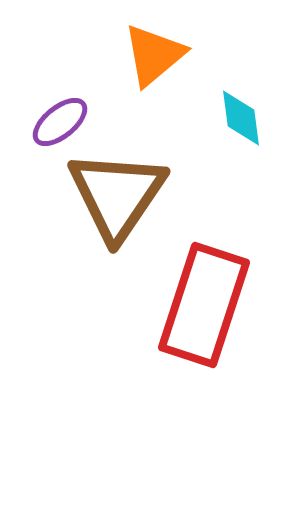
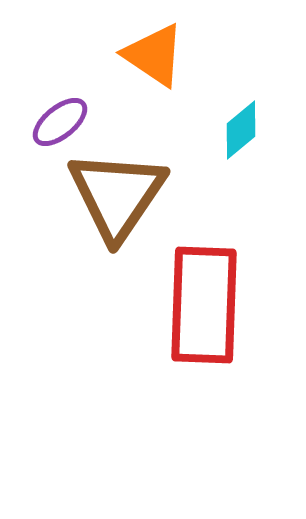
orange triangle: rotated 46 degrees counterclockwise
cyan diamond: moved 12 px down; rotated 58 degrees clockwise
red rectangle: rotated 16 degrees counterclockwise
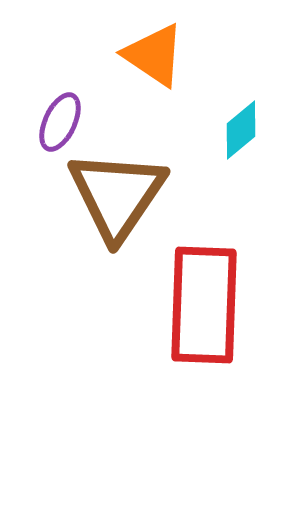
purple ellipse: rotated 26 degrees counterclockwise
